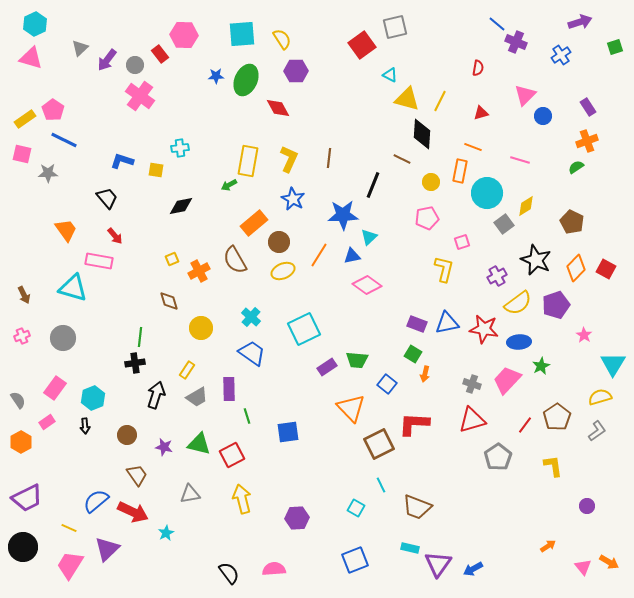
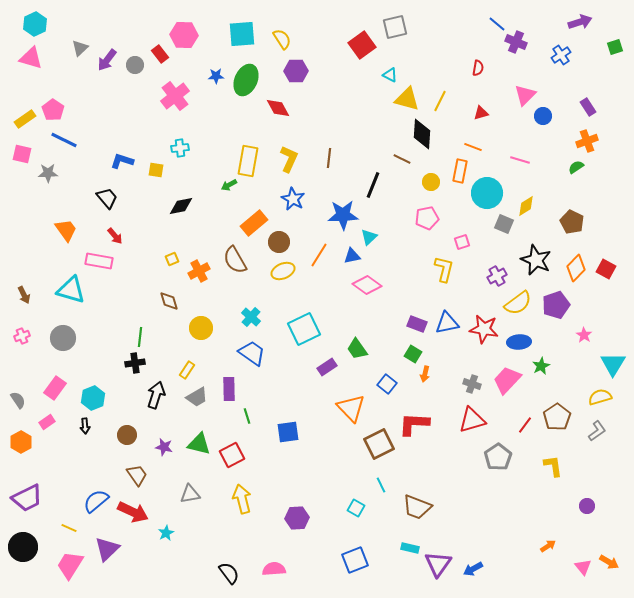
pink cross at (140, 96): moved 35 px right; rotated 16 degrees clockwise
gray square at (504, 224): rotated 30 degrees counterclockwise
cyan triangle at (73, 288): moved 2 px left, 2 px down
green trapezoid at (357, 360): moved 11 px up; rotated 50 degrees clockwise
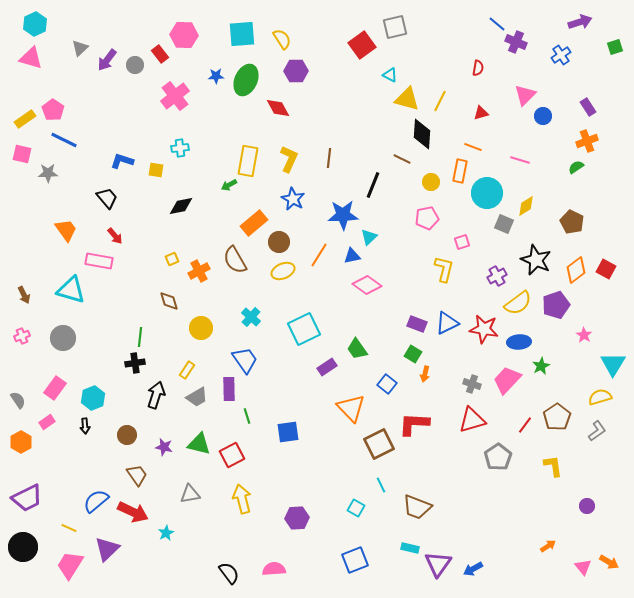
orange diamond at (576, 268): moved 2 px down; rotated 8 degrees clockwise
blue triangle at (447, 323): rotated 15 degrees counterclockwise
blue trapezoid at (252, 353): moved 7 px left, 7 px down; rotated 20 degrees clockwise
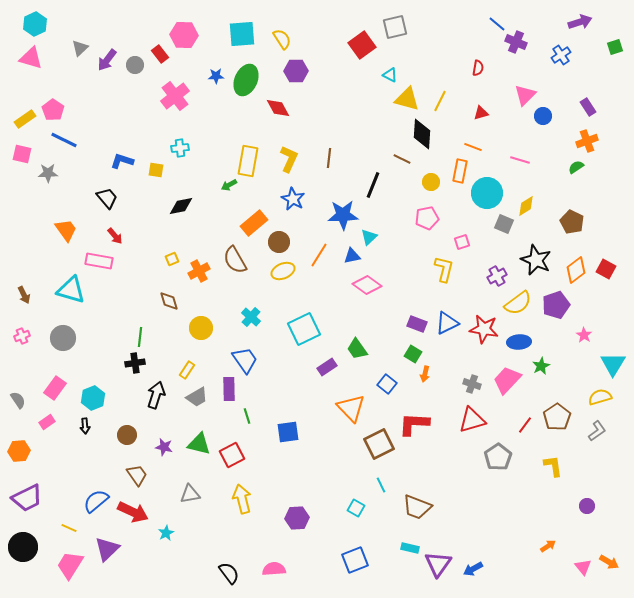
orange hexagon at (21, 442): moved 2 px left, 9 px down; rotated 25 degrees clockwise
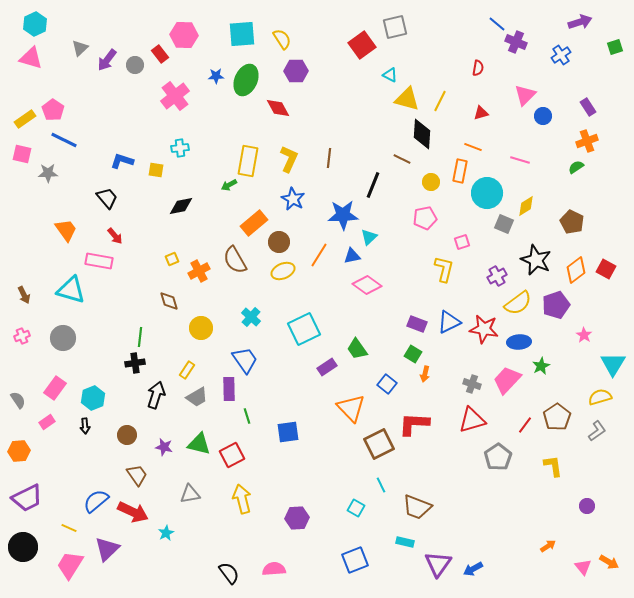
pink pentagon at (427, 218): moved 2 px left
blue triangle at (447, 323): moved 2 px right, 1 px up
cyan rectangle at (410, 548): moved 5 px left, 6 px up
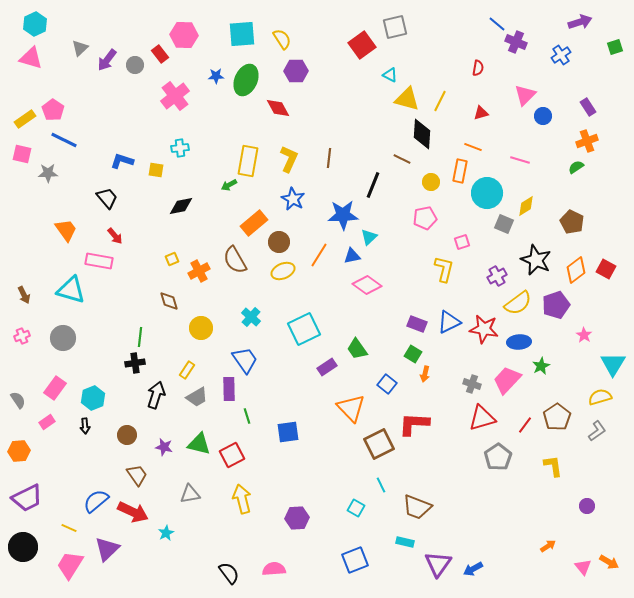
red triangle at (472, 420): moved 10 px right, 2 px up
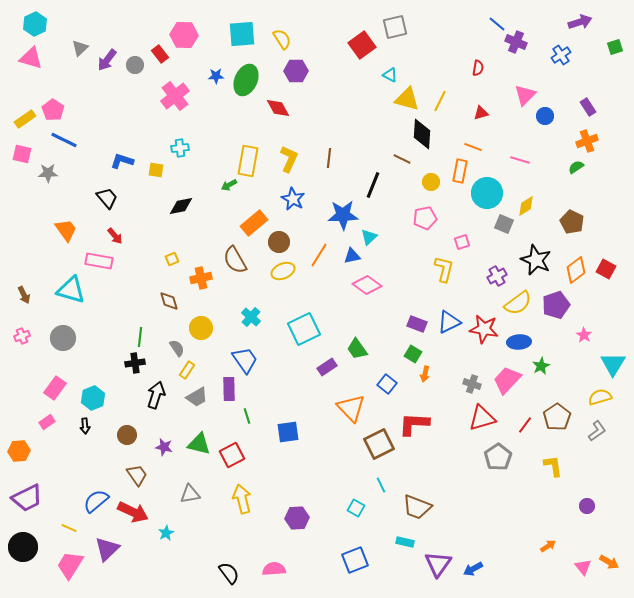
blue circle at (543, 116): moved 2 px right
orange cross at (199, 271): moved 2 px right, 7 px down; rotated 15 degrees clockwise
gray semicircle at (18, 400): moved 159 px right, 52 px up
